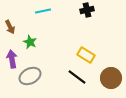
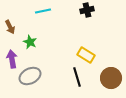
black line: rotated 36 degrees clockwise
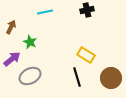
cyan line: moved 2 px right, 1 px down
brown arrow: moved 1 px right; rotated 128 degrees counterclockwise
purple arrow: rotated 60 degrees clockwise
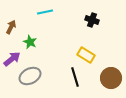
black cross: moved 5 px right, 10 px down; rotated 32 degrees clockwise
black line: moved 2 px left
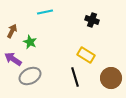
brown arrow: moved 1 px right, 4 px down
purple arrow: moved 1 px right; rotated 108 degrees counterclockwise
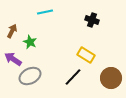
black line: moved 2 px left; rotated 60 degrees clockwise
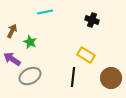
purple arrow: moved 1 px left
black line: rotated 36 degrees counterclockwise
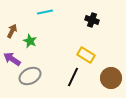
green star: moved 1 px up
black line: rotated 18 degrees clockwise
